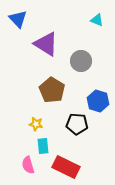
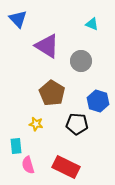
cyan triangle: moved 5 px left, 4 px down
purple triangle: moved 1 px right, 2 px down
brown pentagon: moved 3 px down
cyan rectangle: moved 27 px left
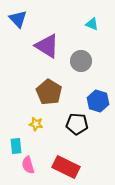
brown pentagon: moved 3 px left, 1 px up
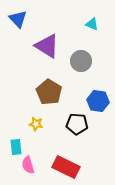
blue hexagon: rotated 10 degrees counterclockwise
cyan rectangle: moved 1 px down
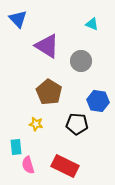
red rectangle: moved 1 px left, 1 px up
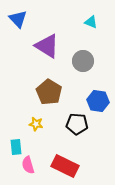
cyan triangle: moved 1 px left, 2 px up
gray circle: moved 2 px right
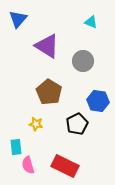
blue triangle: rotated 24 degrees clockwise
black pentagon: rotated 30 degrees counterclockwise
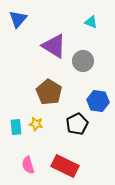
purple triangle: moved 7 px right
cyan rectangle: moved 20 px up
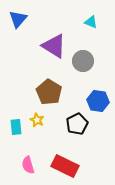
yellow star: moved 1 px right, 4 px up; rotated 16 degrees clockwise
